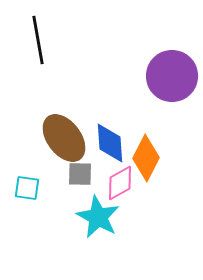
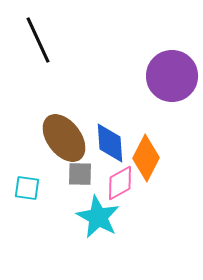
black line: rotated 15 degrees counterclockwise
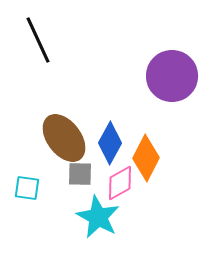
blue diamond: rotated 33 degrees clockwise
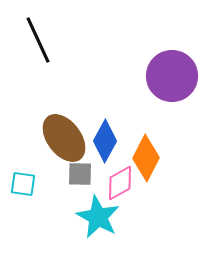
blue diamond: moved 5 px left, 2 px up
cyan square: moved 4 px left, 4 px up
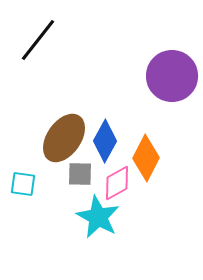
black line: rotated 63 degrees clockwise
brown ellipse: rotated 72 degrees clockwise
pink diamond: moved 3 px left
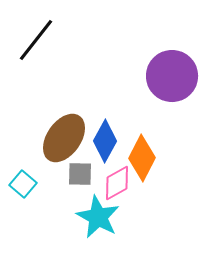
black line: moved 2 px left
orange diamond: moved 4 px left
cyan square: rotated 32 degrees clockwise
